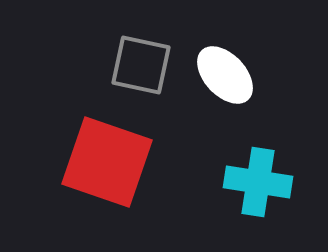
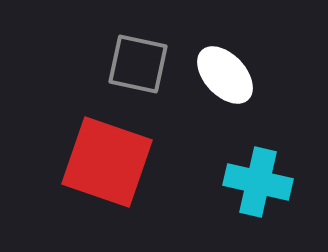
gray square: moved 3 px left, 1 px up
cyan cross: rotated 4 degrees clockwise
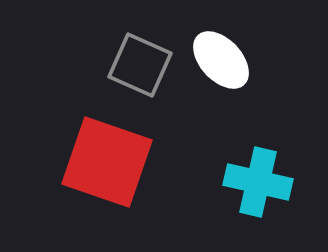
gray square: moved 2 px right, 1 px down; rotated 12 degrees clockwise
white ellipse: moved 4 px left, 15 px up
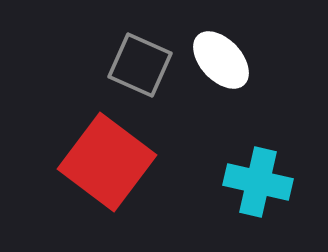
red square: rotated 18 degrees clockwise
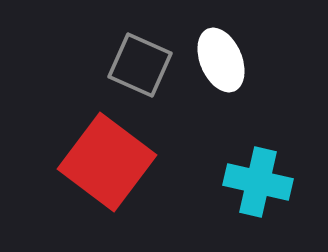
white ellipse: rotated 20 degrees clockwise
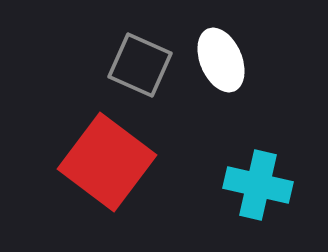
cyan cross: moved 3 px down
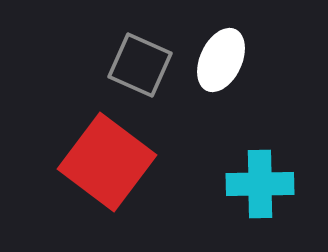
white ellipse: rotated 48 degrees clockwise
cyan cross: moved 2 px right, 1 px up; rotated 14 degrees counterclockwise
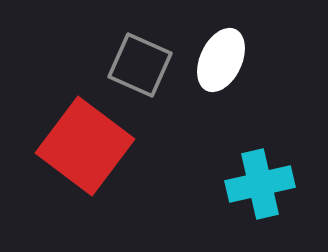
red square: moved 22 px left, 16 px up
cyan cross: rotated 12 degrees counterclockwise
